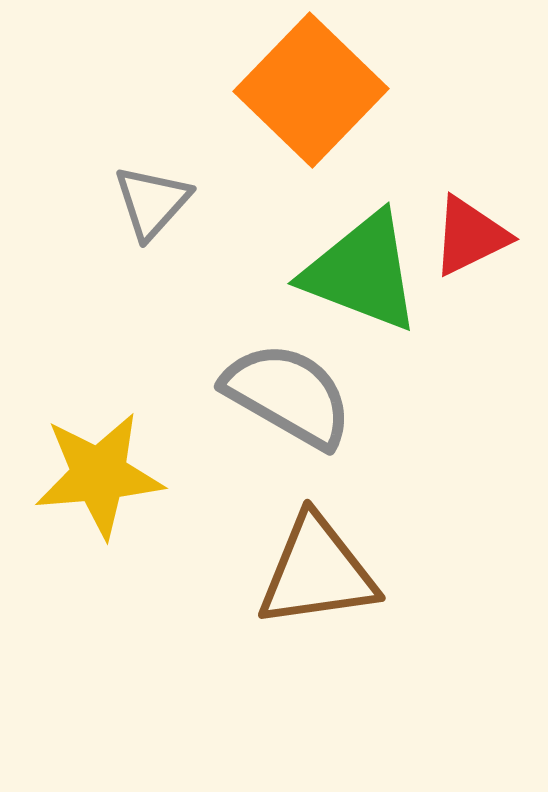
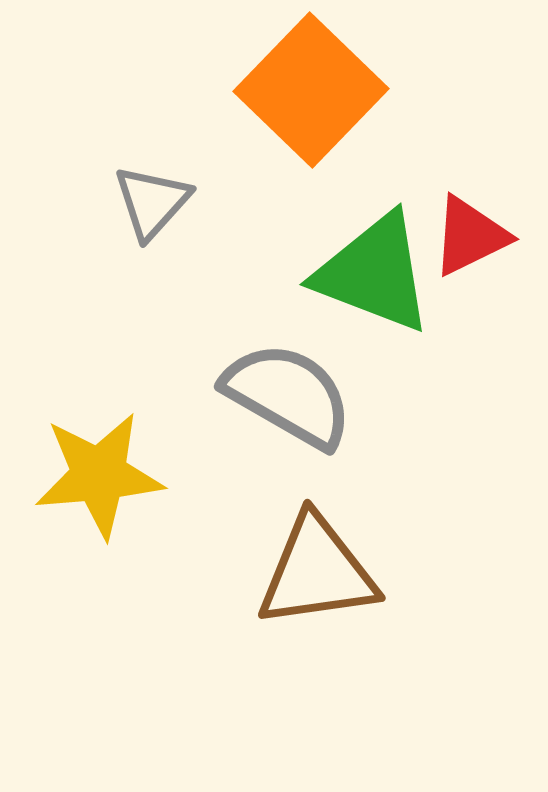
green triangle: moved 12 px right, 1 px down
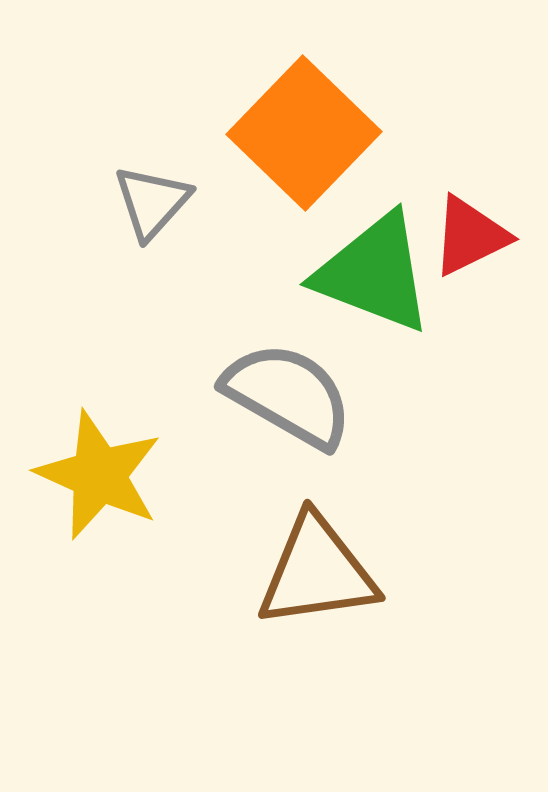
orange square: moved 7 px left, 43 px down
yellow star: rotated 29 degrees clockwise
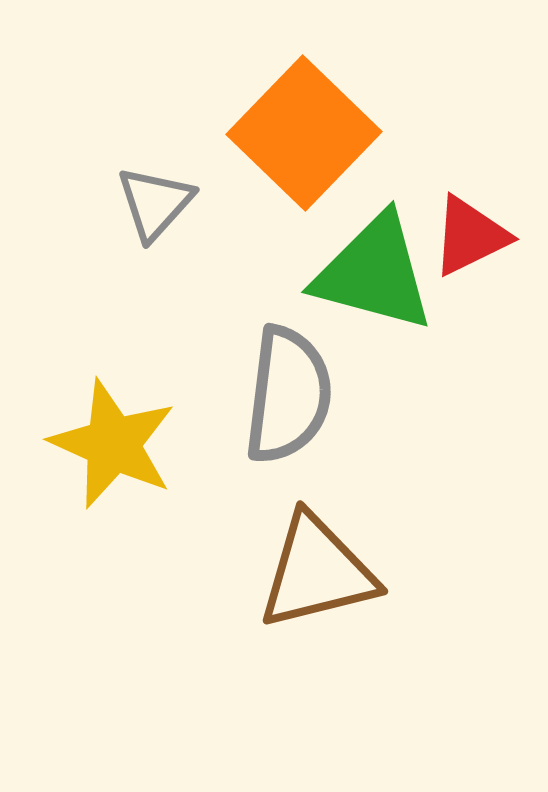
gray triangle: moved 3 px right, 1 px down
green triangle: rotated 6 degrees counterclockwise
gray semicircle: rotated 67 degrees clockwise
yellow star: moved 14 px right, 31 px up
brown triangle: rotated 6 degrees counterclockwise
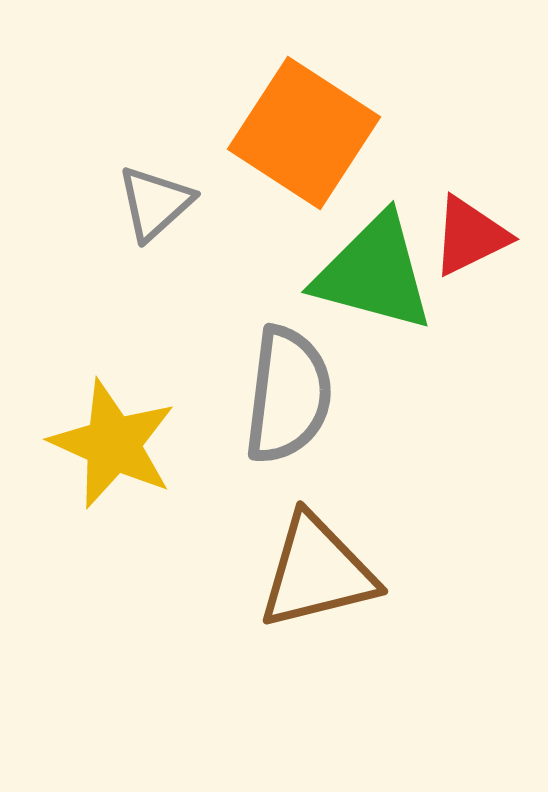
orange square: rotated 11 degrees counterclockwise
gray triangle: rotated 6 degrees clockwise
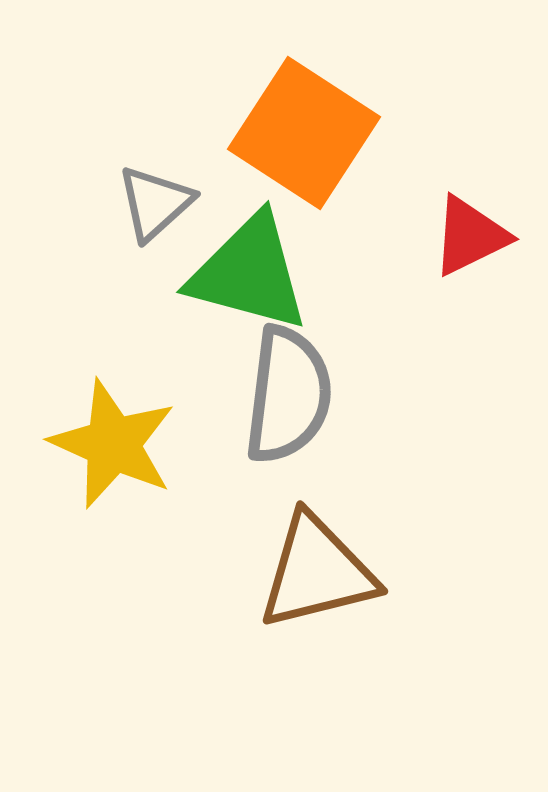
green triangle: moved 125 px left
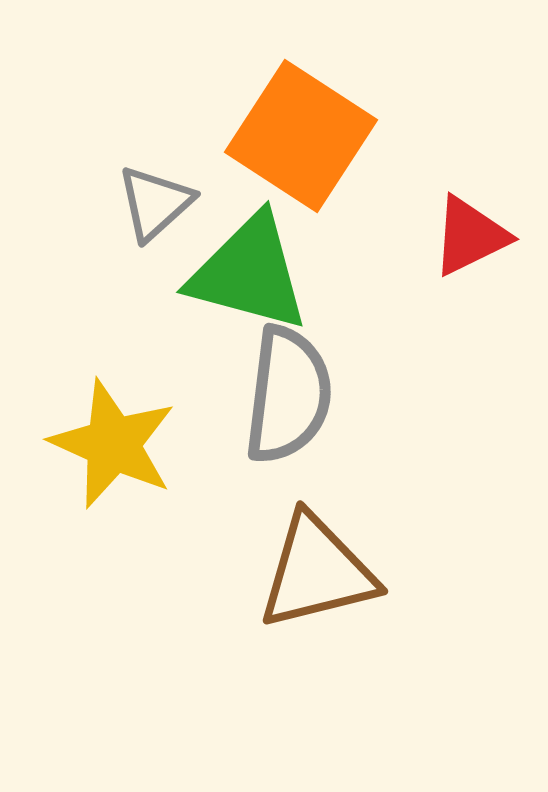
orange square: moved 3 px left, 3 px down
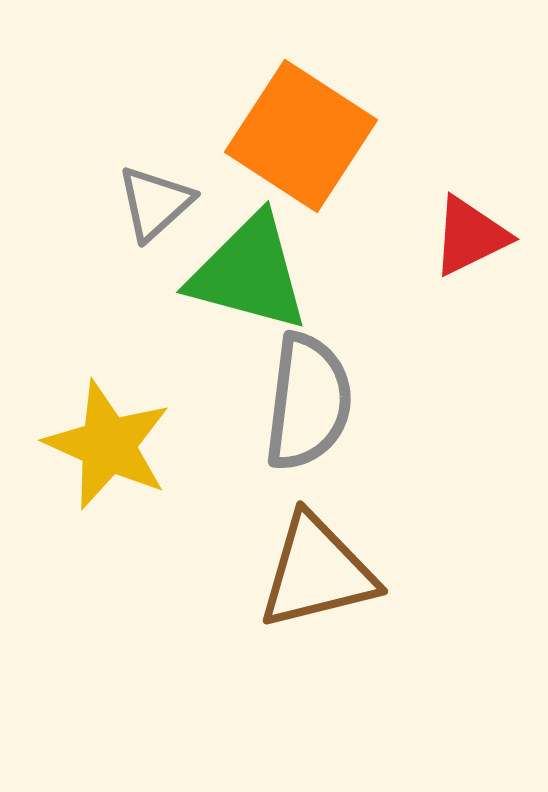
gray semicircle: moved 20 px right, 7 px down
yellow star: moved 5 px left, 1 px down
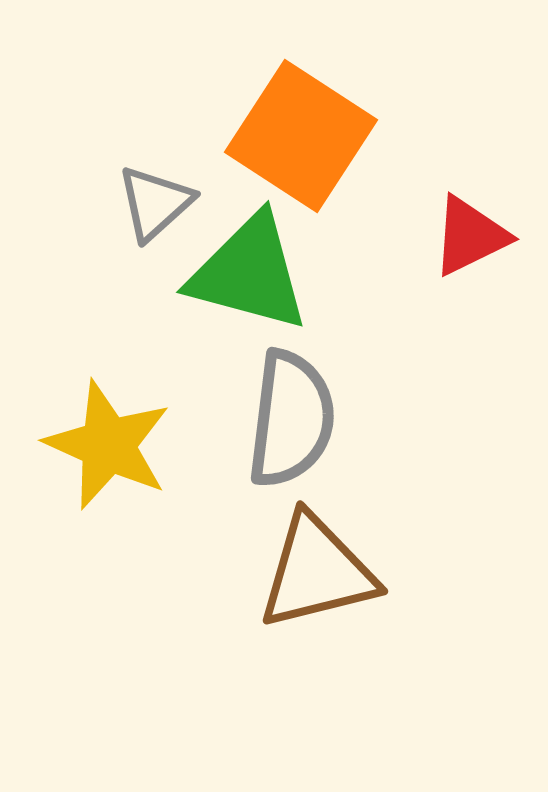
gray semicircle: moved 17 px left, 17 px down
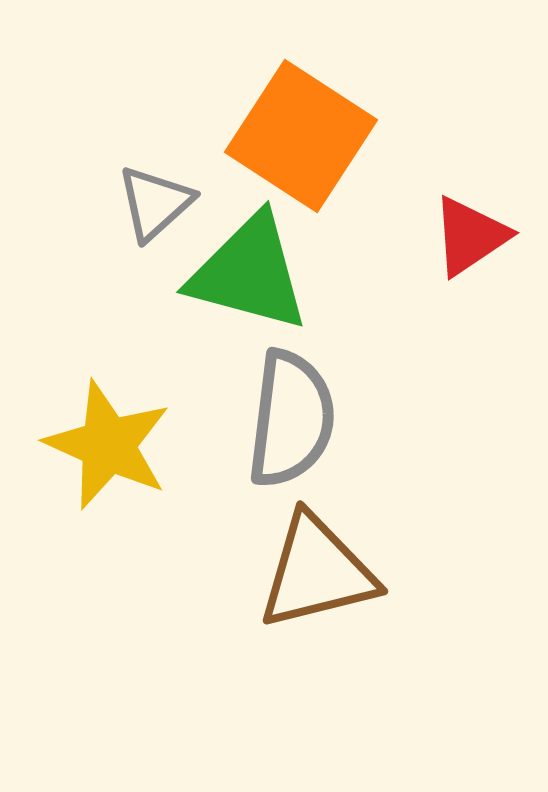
red triangle: rotated 8 degrees counterclockwise
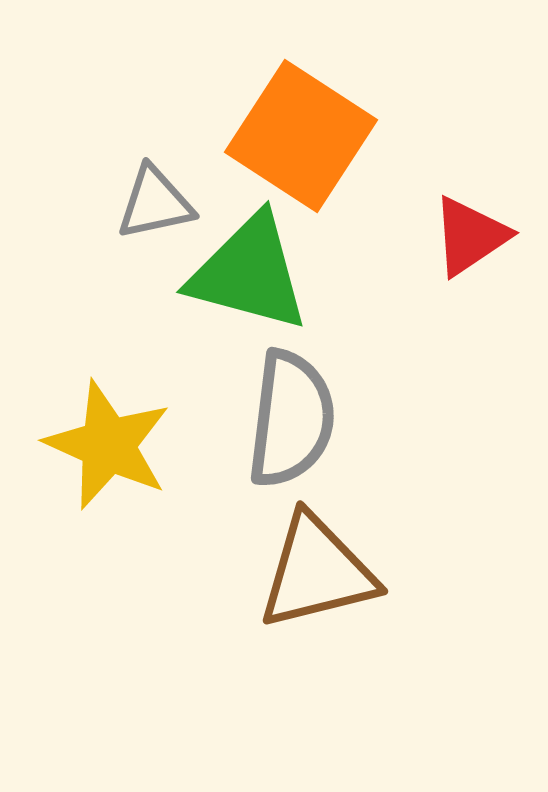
gray triangle: rotated 30 degrees clockwise
